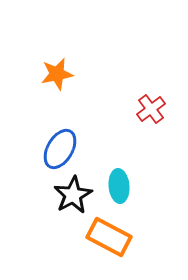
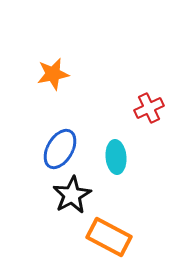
orange star: moved 4 px left
red cross: moved 2 px left, 1 px up; rotated 12 degrees clockwise
cyan ellipse: moved 3 px left, 29 px up
black star: moved 1 px left
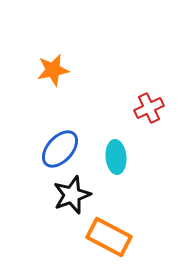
orange star: moved 4 px up
blue ellipse: rotated 12 degrees clockwise
black star: rotated 9 degrees clockwise
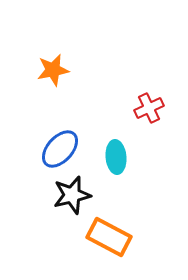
black star: rotated 6 degrees clockwise
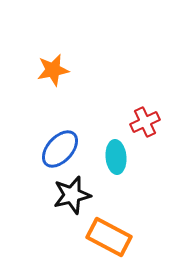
red cross: moved 4 px left, 14 px down
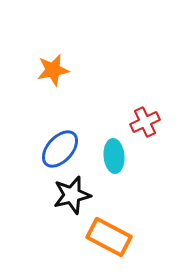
cyan ellipse: moved 2 px left, 1 px up
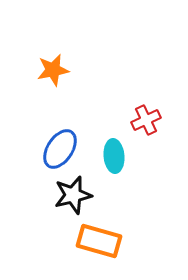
red cross: moved 1 px right, 2 px up
blue ellipse: rotated 9 degrees counterclockwise
black star: moved 1 px right
orange rectangle: moved 10 px left, 4 px down; rotated 12 degrees counterclockwise
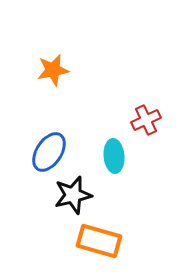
blue ellipse: moved 11 px left, 3 px down
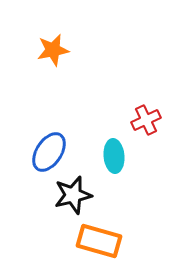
orange star: moved 20 px up
